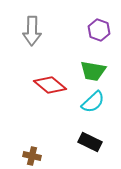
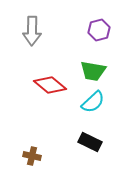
purple hexagon: rotated 25 degrees clockwise
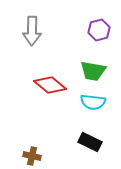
cyan semicircle: rotated 50 degrees clockwise
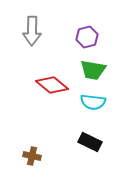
purple hexagon: moved 12 px left, 7 px down
green trapezoid: moved 1 px up
red diamond: moved 2 px right
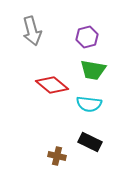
gray arrow: rotated 16 degrees counterclockwise
cyan semicircle: moved 4 px left, 2 px down
brown cross: moved 25 px right
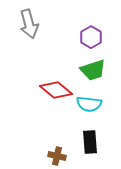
gray arrow: moved 3 px left, 7 px up
purple hexagon: moved 4 px right; rotated 15 degrees counterclockwise
green trapezoid: rotated 28 degrees counterclockwise
red diamond: moved 4 px right, 5 px down
black rectangle: rotated 60 degrees clockwise
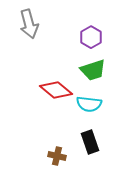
black rectangle: rotated 15 degrees counterclockwise
